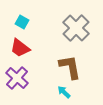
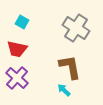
gray cross: rotated 12 degrees counterclockwise
red trapezoid: moved 3 px left, 1 px down; rotated 25 degrees counterclockwise
cyan arrow: moved 2 px up
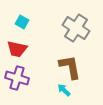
purple cross: rotated 25 degrees counterclockwise
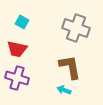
gray cross: rotated 12 degrees counterclockwise
cyan arrow: rotated 24 degrees counterclockwise
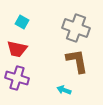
brown L-shape: moved 7 px right, 6 px up
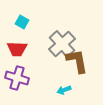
gray cross: moved 14 px left, 16 px down; rotated 28 degrees clockwise
red trapezoid: rotated 10 degrees counterclockwise
cyan arrow: rotated 40 degrees counterclockwise
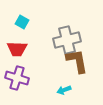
gray cross: moved 5 px right, 4 px up; rotated 28 degrees clockwise
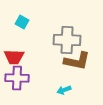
gray cross: rotated 16 degrees clockwise
red trapezoid: moved 3 px left, 8 px down
brown L-shape: rotated 112 degrees clockwise
purple cross: rotated 15 degrees counterclockwise
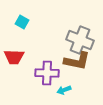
gray cross: moved 13 px right; rotated 20 degrees clockwise
purple cross: moved 30 px right, 5 px up
